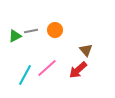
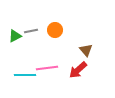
pink line: rotated 35 degrees clockwise
cyan line: rotated 60 degrees clockwise
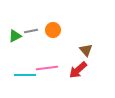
orange circle: moved 2 px left
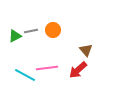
cyan line: rotated 30 degrees clockwise
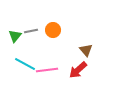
green triangle: rotated 24 degrees counterclockwise
pink line: moved 2 px down
cyan line: moved 11 px up
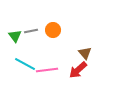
green triangle: rotated 16 degrees counterclockwise
brown triangle: moved 1 px left, 3 px down
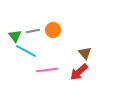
gray line: moved 2 px right
cyan line: moved 1 px right, 13 px up
red arrow: moved 1 px right, 2 px down
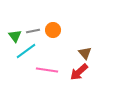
cyan line: rotated 65 degrees counterclockwise
pink line: rotated 15 degrees clockwise
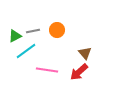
orange circle: moved 4 px right
green triangle: rotated 40 degrees clockwise
